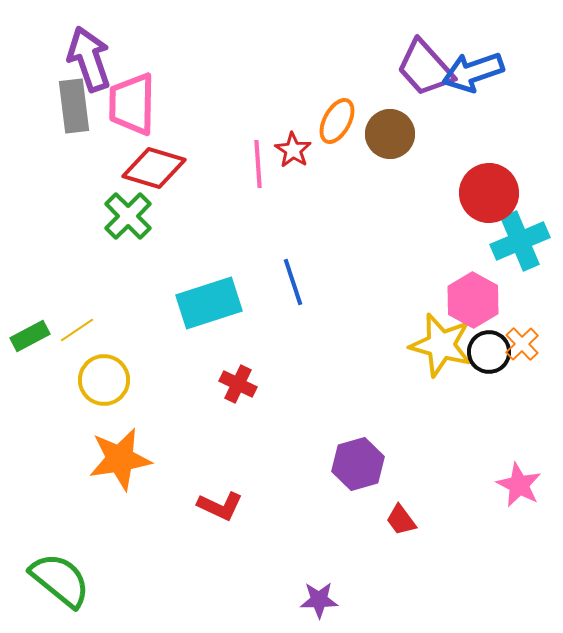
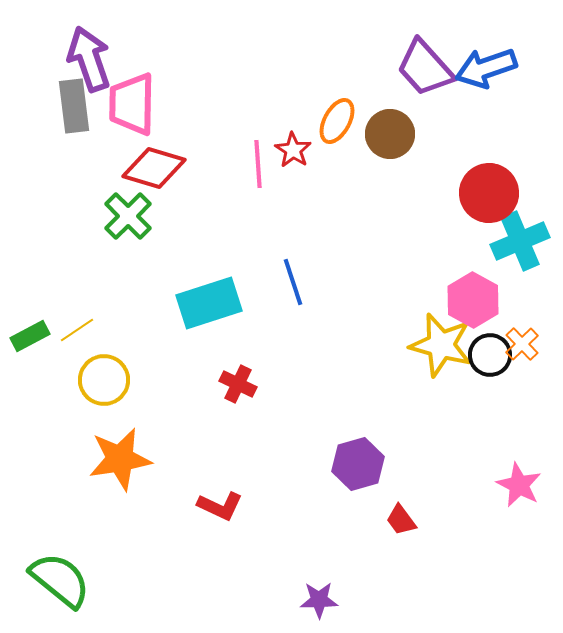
blue arrow: moved 13 px right, 4 px up
black circle: moved 1 px right, 3 px down
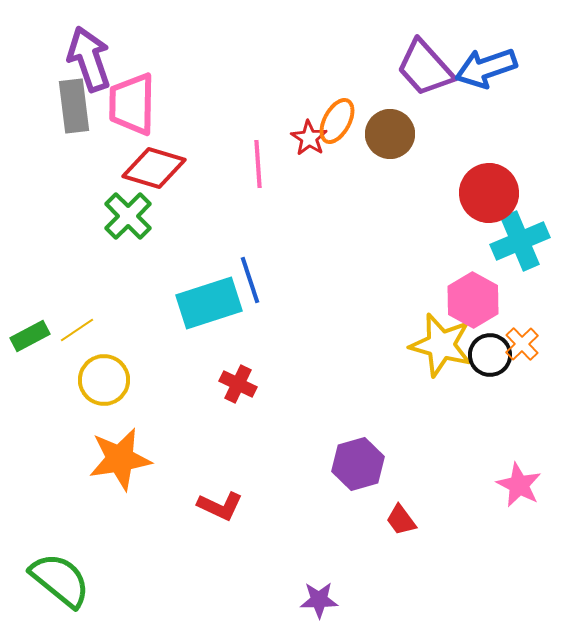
red star: moved 16 px right, 12 px up
blue line: moved 43 px left, 2 px up
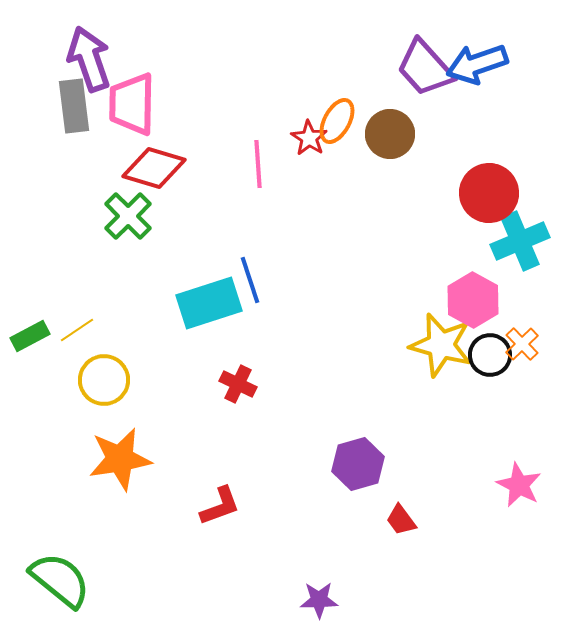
blue arrow: moved 9 px left, 4 px up
red L-shape: rotated 45 degrees counterclockwise
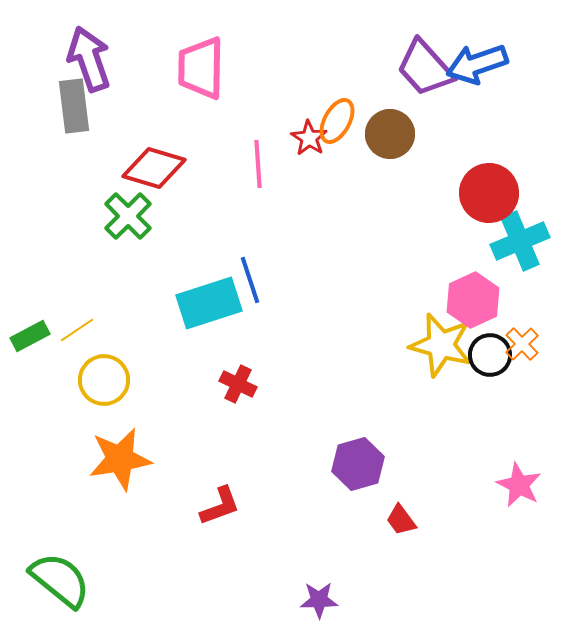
pink trapezoid: moved 69 px right, 36 px up
pink hexagon: rotated 6 degrees clockwise
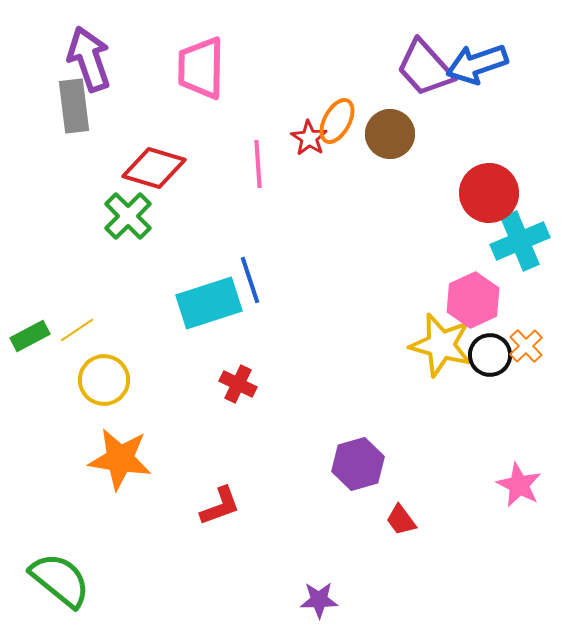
orange cross: moved 4 px right, 2 px down
orange star: rotated 18 degrees clockwise
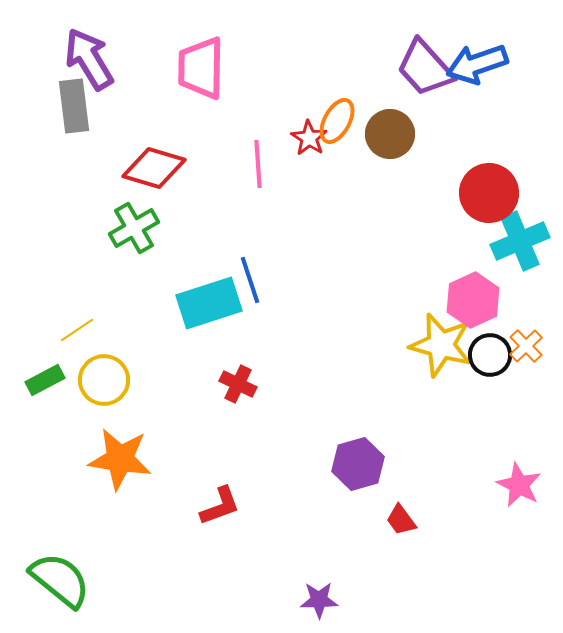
purple arrow: rotated 12 degrees counterclockwise
green cross: moved 6 px right, 12 px down; rotated 15 degrees clockwise
green rectangle: moved 15 px right, 44 px down
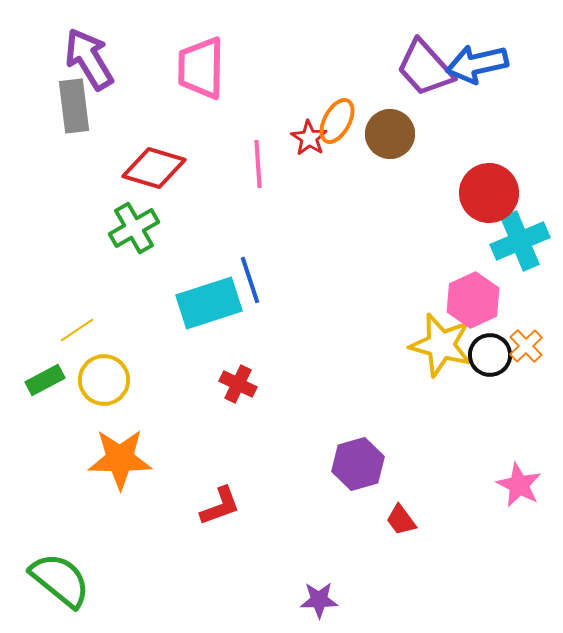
blue arrow: rotated 6 degrees clockwise
orange star: rotated 8 degrees counterclockwise
